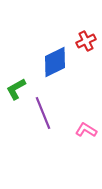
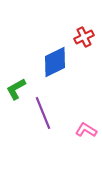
red cross: moved 2 px left, 4 px up
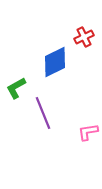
green L-shape: moved 1 px up
pink L-shape: moved 2 px right, 2 px down; rotated 40 degrees counterclockwise
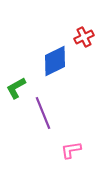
blue diamond: moved 1 px up
pink L-shape: moved 17 px left, 18 px down
